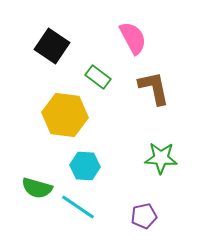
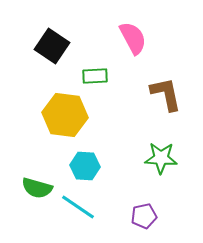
green rectangle: moved 3 px left, 1 px up; rotated 40 degrees counterclockwise
brown L-shape: moved 12 px right, 6 px down
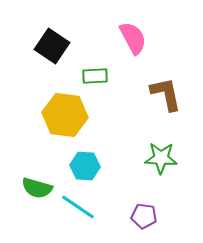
purple pentagon: rotated 20 degrees clockwise
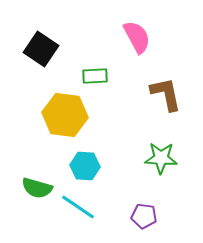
pink semicircle: moved 4 px right, 1 px up
black square: moved 11 px left, 3 px down
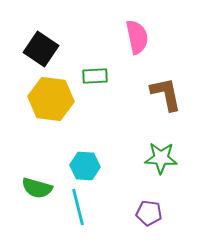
pink semicircle: rotated 16 degrees clockwise
yellow hexagon: moved 14 px left, 16 px up
cyan line: rotated 42 degrees clockwise
purple pentagon: moved 5 px right, 3 px up
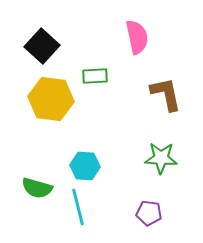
black square: moved 1 px right, 3 px up; rotated 8 degrees clockwise
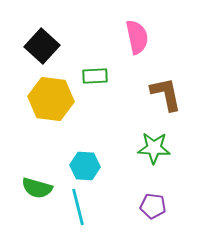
green star: moved 7 px left, 10 px up
purple pentagon: moved 4 px right, 7 px up
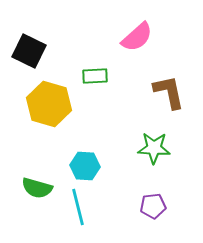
pink semicircle: rotated 60 degrees clockwise
black square: moved 13 px left, 5 px down; rotated 16 degrees counterclockwise
brown L-shape: moved 3 px right, 2 px up
yellow hexagon: moved 2 px left, 5 px down; rotated 9 degrees clockwise
purple pentagon: rotated 15 degrees counterclockwise
